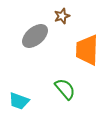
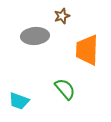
gray ellipse: rotated 36 degrees clockwise
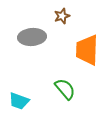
gray ellipse: moved 3 px left, 1 px down
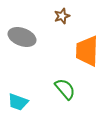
gray ellipse: moved 10 px left; rotated 24 degrees clockwise
orange trapezoid: moved 1 px down
cyan trapezoid: moved 1 px left, 1 px down
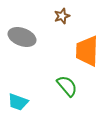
green semicircle: moved 2 px right, 3 px up
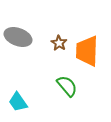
brown star: moved 3 px left, 27 px down; rotated 21 degrees counterclockwise
gray ellipse: moved 4 px left
cyan trapezoid: rotated 35 degrees clockwise
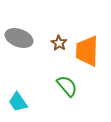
gray ellipse: moved 1 px right, 1 px down
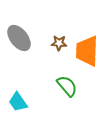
gray ellipse: rotated 32 degrees clockwise
brown star: rotated 28 degrees counterclockwise
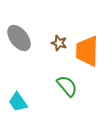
brown star: rotated 14 degrees clockwise
